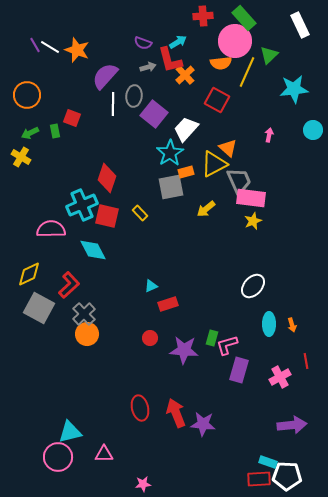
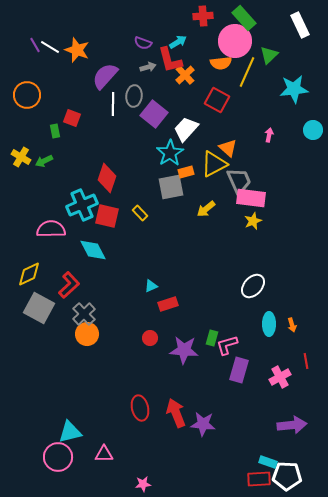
green arrow at (30, 133): moved 14 px right, 28 px down
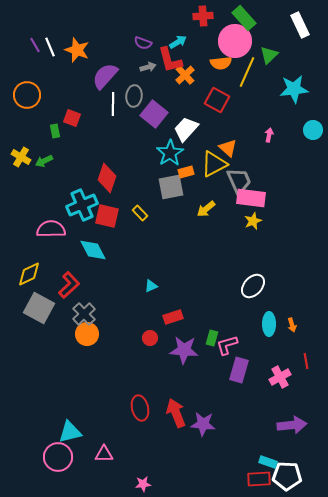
white line at (50, 47): rotated 36 degrees clockwise
red rectangle at (168, 304): moved 5 px right, 13 px down
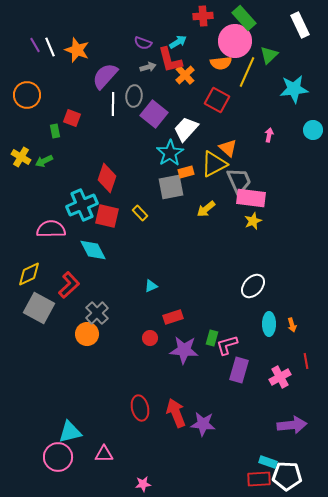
gray cross at (84, 314): moved 13 px right, 1 px up
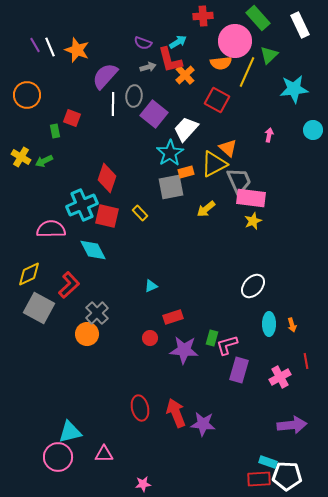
green rectangle at (244, 18): moved 14 px right
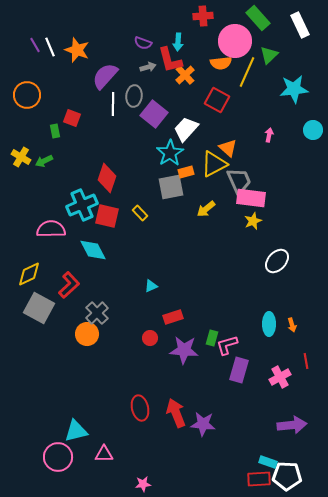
cyan arrow at (178, 42): rotated 126 degrees clockwise
white ellipse at (253, 286): moved 24 px right, 25 px up
cyan triangle at (70, 432): moved 6 px right, 1 px up
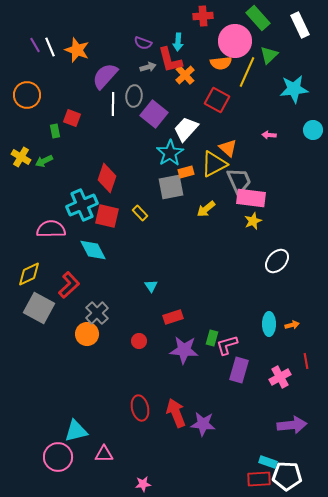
pink arrow at (269, 135): rotated 96 degrees counterclockwise
cyan triangle at (151, 286): rotated 40 degrees counterclockwise
orange arrow at (292, 325): rotated 88 degrees counterclockwise
red circle at (150, 338): moved 11 px left, 3 px down
